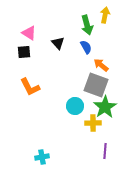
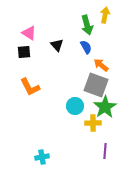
black triangle: moved 1 px left, 2 px down
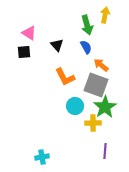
orange L-shape: moved 35 px right, 10 px up
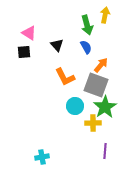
orange arrow: rotated 91 degrees clockwise
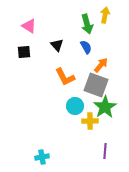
green arrow: moved 1 px up
pink triangle: moved 7 px up
yellow cross: moved 3 px left, 2 px up
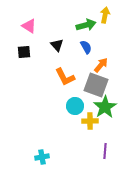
green arrow: moved 1 px left, 1 px down; rotated 90 degrees counterclockwise
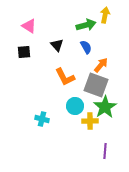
cyan cross: moved 38 px up; rotated 24 degrees clockwise
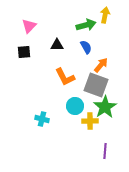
pink triangle: rotated 42 degrees clockwise
black triangle: rotated 48 degrees counterclockwise
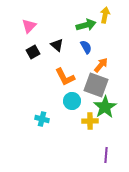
black triangle: rotated 40 degrees clockwise
black square: moved 9 px right; rotated 24 degrees counterclockwise
cyan circle: moved 3 px left, 5 px up
purple line: moved 1 px right, 4 px down
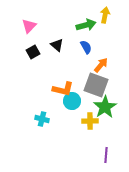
orange L-shape: moved 2 px left, 12 px down; rotated 50 degrees counterclockwise
